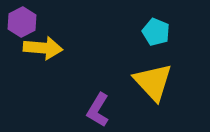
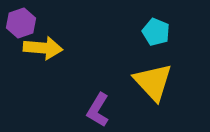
purple hexagon: moved 1 px left, 1 px down; rotated 8 degrees clockwise
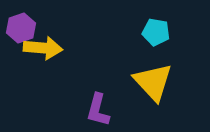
purple hexagon: moved 5 px down
cyan pentagon: rotated 12 degrees counterclockwise
purple L-shape: rotated 16 degrees counterclockwise
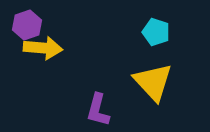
purple hexagon: moved 6 px right, 3 px up
cyan pentagon: rotated 8 degrees clockwise
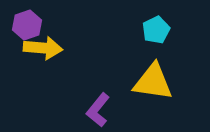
cyan pentagon: moved 2 px up; rotated 28 degrees clockwise
yellow triangle: rotated 39 degrees counterclockwise
purple L-shape: rotated 24 degrees clockwise
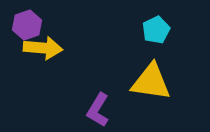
yellow triangle: moved 2 px left
purple L-shape: rotated 8 degrees counterclockwise
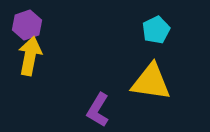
yellow arrow: moved 13 px left, 8 px down; rotated 84 degrees counterclockwise
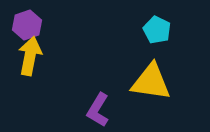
cyan pentagon: moved 1 px right; rotated 20 degrees counterclockwise
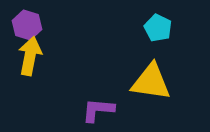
purple hexagon: rotated 24 degrees counterclockwise
cyan pentagon: moved 1 px right, 2 px up
purple L-shape: rotated 64 degrees clockwise
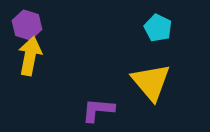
yellow triangle: rotated 42 degrees clockwise
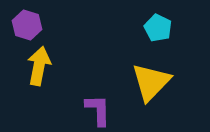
yellow arrow: moved 9 px right, 10 px down
yellow triangle: rotated 24 degrees clockwise
purple L-shape: rotated 84 degrees clockwise
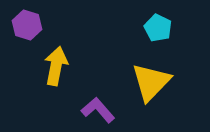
yellow arrow: moved 17 px right
purple L-shape: rotated 40 degrees counterclockwise
